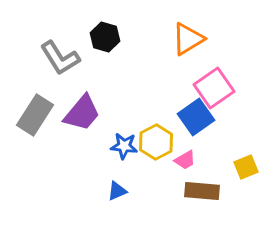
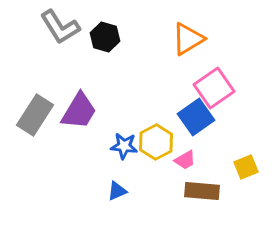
gray L-shape: moved 31 px up
purple trapezoid: moved 3 px left, 2 px up; rotated 9 degrees counterclockwise
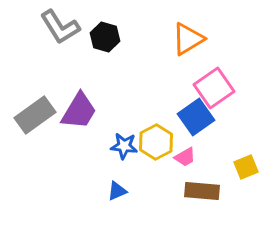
gray rectangle: rotated 21 degrees clockwise
pink trapezoid: moved 3 px up
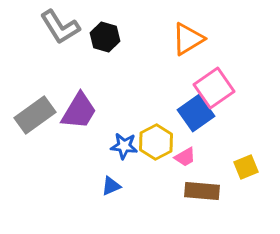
blue square: moved 4 px up
blue triangle: moved 6 px left, 5 px up
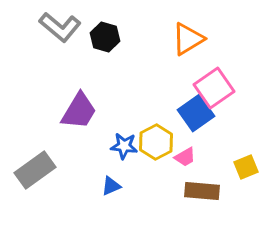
gray L-shape: rotated 18 degrees counterclockwise
gray rectangle: moved 55 px down
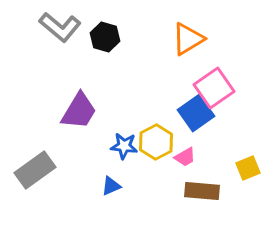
yellow square: moved 2 px right, 1 px down
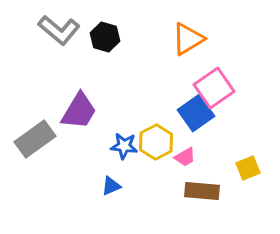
gray L-shape: moved 1 px left, 3 px down
gray rectangle: moved 31 px up
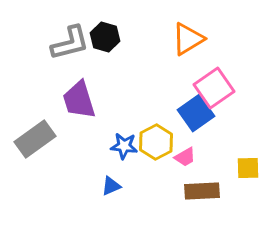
gray L-shape: moved 11 px right, 13 px down; rotated 54 degrees counterclockwise
purple trapezoid: moved 11 px up; rotated 132 degrees clockwise
yellow square: rotated 20 degrees clockwise
brown rectangle: rotated 8 degrees counterclockwise
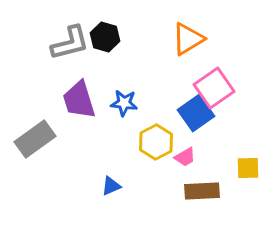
blue star: moved 43 px up
